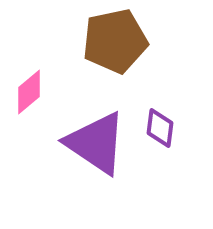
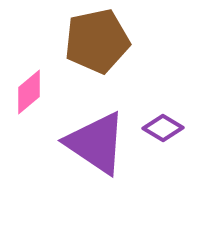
brown pentagon: moved 18 px left
purple diamond: moved 3 px right; rotated 66 degrees counterclockwise
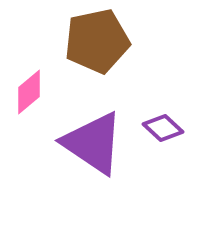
purple diamond: rotated 12 degrees clockwise
purple triangle: moved 3 px left
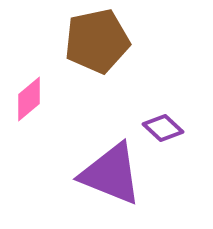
pink diamond: moved 7 px down
purple triangle: moved 18 px right, 31 px down; rotated 12 degrees counterclockwise
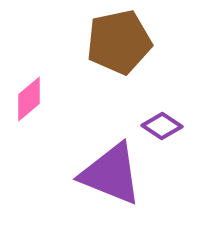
brown pentagon: moved 22 px right, 1 px down
purple diamond: moved 1 px left, 2 px up; rotated 9 degrees counterclockwise
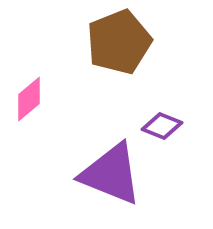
brown pentagon: rotated 10 degrees counterclockwise
purple diamond: rotated 12 degrees counterclockwise
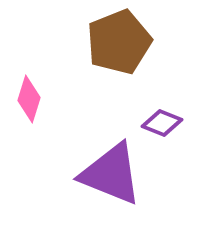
pink diamond: rotated 33 degrees counterclockwise
purple diamond: moved 3 px up
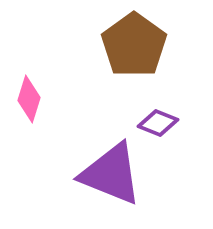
brown pentagon: moved 15 px right, 3 px down; rotated 14 degrees counterclockwise
purple diamond: moved 4 px left
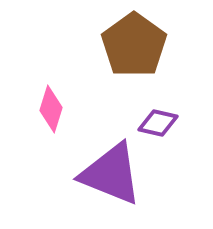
pink diamond: moved 22 px right, 10 px down
purple diamond: rotated 9 degrees counterclockwise
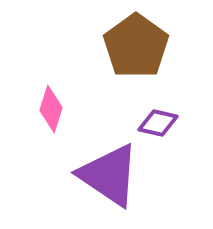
brown pentagon: moved 2 px right, 1 px down
purple triangle: moved 2 px left, 1 px down; rotated 12 degrees clockwise
